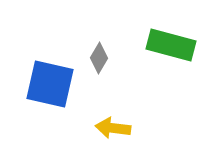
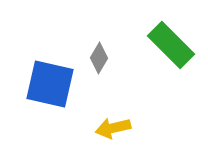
green rectangle: rotated 30 degrees clockwise
yellow arrow: rotated 20 degrees counterclockwise
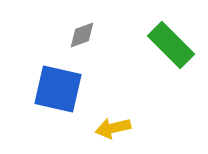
gray diamond: moved 17 px left, 23 px up; rotated 40 degrees clockwise
blue square: moved 8 px right, 5 px down
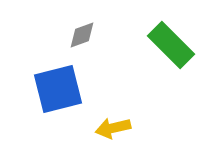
blue square: rotated 27 degrees counterclockwise
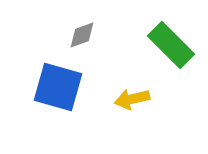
blue square: moved 2 px up; rotated 30 degrees clockwise
yellow arrow: moved 19 px right, 29 px up
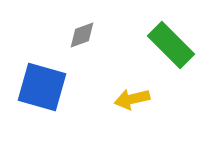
blue square: moved 16 px left
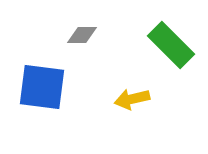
gray diamond: rotated 20 degrees clockwise
blue square: rotated 9 degrees counterclockwise
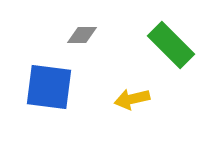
blue square: moved 7 px right
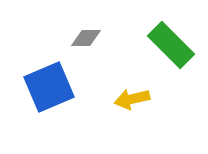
gray diamond: moved 4 px right, 3 px down
blue square: rotated 30 degrees counterclockwise
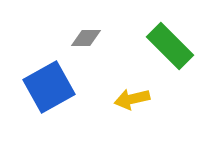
green rectangle: moved 1 px left, 1 px down
blue square: rotated 6 degrees counterclockwise
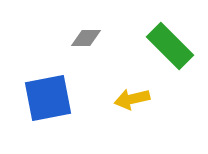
blue square: moved 1 px left, 11 px down; rotated 18 degrees clockwise
